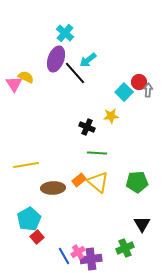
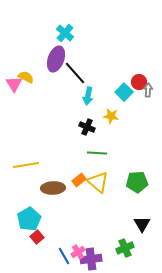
cyan arrow: moved 36 px down; rotated 42 degrees counterclockwise
yellow star: rotated 14 degrees clockwise
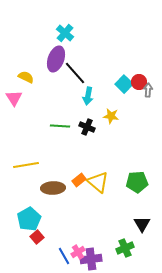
pink triangle: moved 14 px down
cyan square: moved 8 px up
green line: moved 37 px left, 27 px up
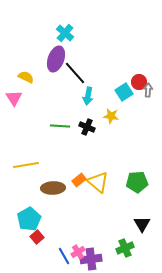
cyan square: moved 8 px down; rotated 12 degrees clockwise
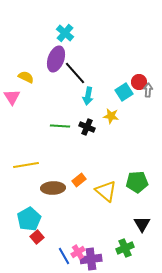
pink triangle: moved 2 px left, 1 px up
yellow triangle: moved 8 px right, 9 px down
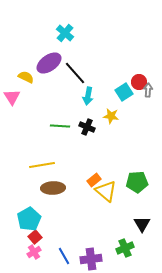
purple ellipse: moved 7 px left, 4 px down; rotated 35 degrees clockwise
yellow line: moved 16 px right
orange rectangle: moved 15 px right
red square: moved 2 px left
pink cross: moved 44 px left
